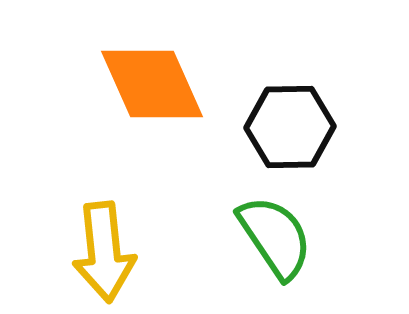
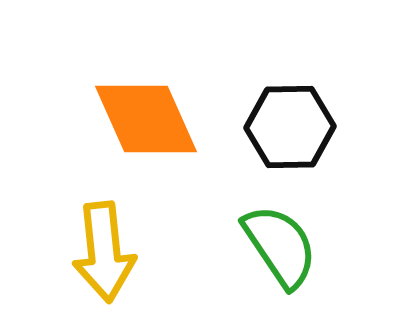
orange diamond: moved 6 px left, 35 px down
green semicircle: moved 5 px right, 9 px down
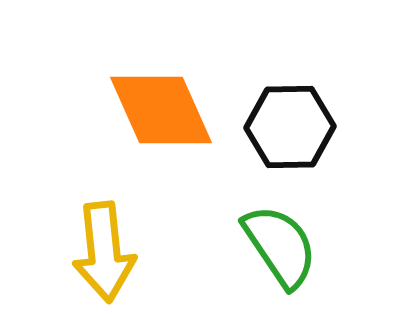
orange diamond: moved 15 px right, 9 px up
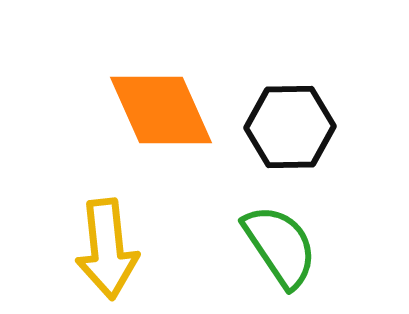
yellow arrow: moved 3 px right, 3 px up
